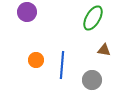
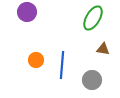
brown triangle: moved 1 px left, 1 px up
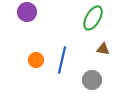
blue line: moved 5 px up; rotated 8 degrees clockwise
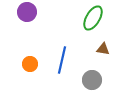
orange circle: moved 6 px left, 4 px down
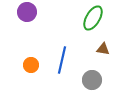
orange circle: moved 1 px right, 1 px down
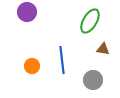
green ellipse: moved 3 px left, 3 px down
blue line: rotated 20 degrees counterclockwise
orange circle: moved 1 px right, 1 px down
gray circle: moved 1 px right
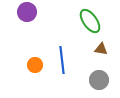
green ellipse: rotated 65 degrees counterclockwise
brown triangle: moved 2 px left
orange circle: moved 3 px right, 1 px up
gray circle: moved 6 px right
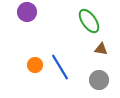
green ellipse: moved 1 px left
blue line: moved 2 px left, 7 px down; rotated 24 degrees counterclockwise
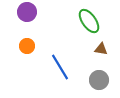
orange circle: moved 8 px left, 19 px up
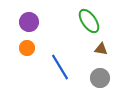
purple circle: moved 2 px right, 10 px down
orange circle: moved 2 px down
gray circle: moved 1 px right, 2 px up
